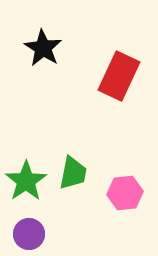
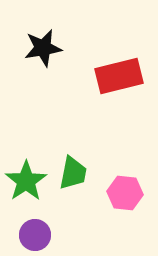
black star: rotated 30 degrees clockwise
red rectangle: rotated 51 degrees clockwise
pink hexagon: rotated 12 degrees clockwise
purple circle: moved 6 px right, 1 px down
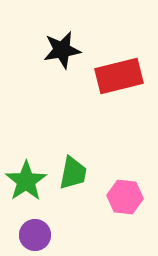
black star: moved 19 px right, 2 px down
pink hexagon: moved 4 px down
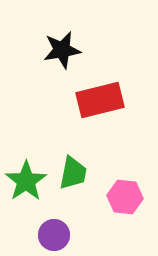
red rectangle: moved 19 px left, 24 px down
purple circle: moved 19 px right
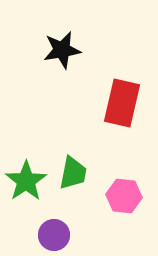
red rectangle: moved 22 px right, 3 px down; rotated 63 degrees counterclockwise
pink hexagon: moved 1 px left, 1 px up
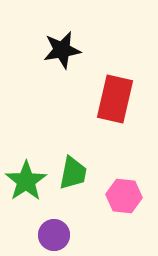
red rectangle: moved 7 px left, 4 px up
